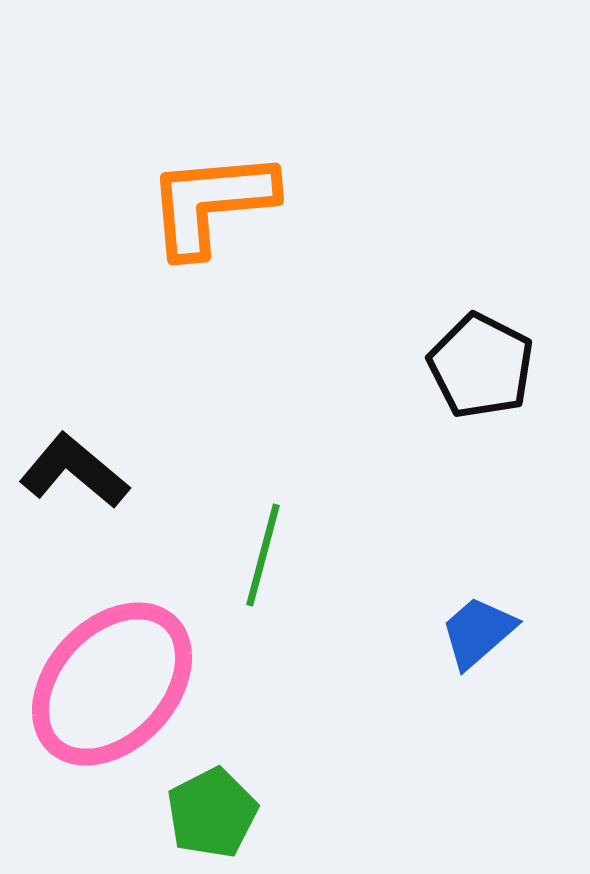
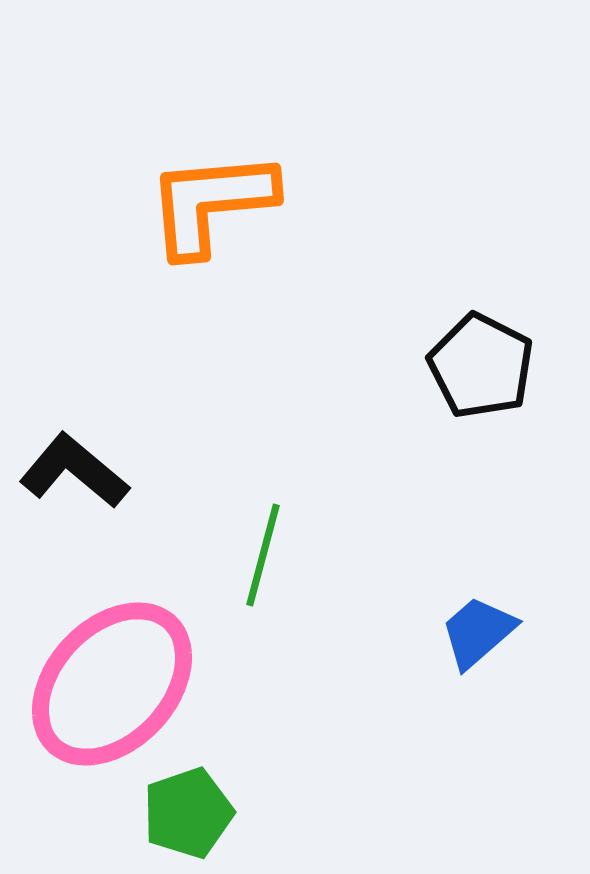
green pentagon: moved 24 px left; rotated 8 degrees clockwise
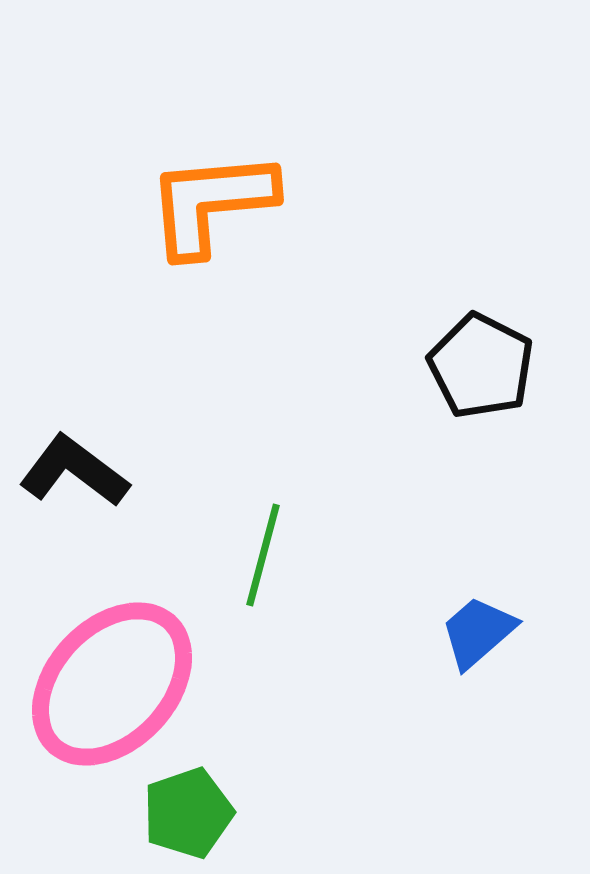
black L-shape: rotated 3 degrees counterclockwise
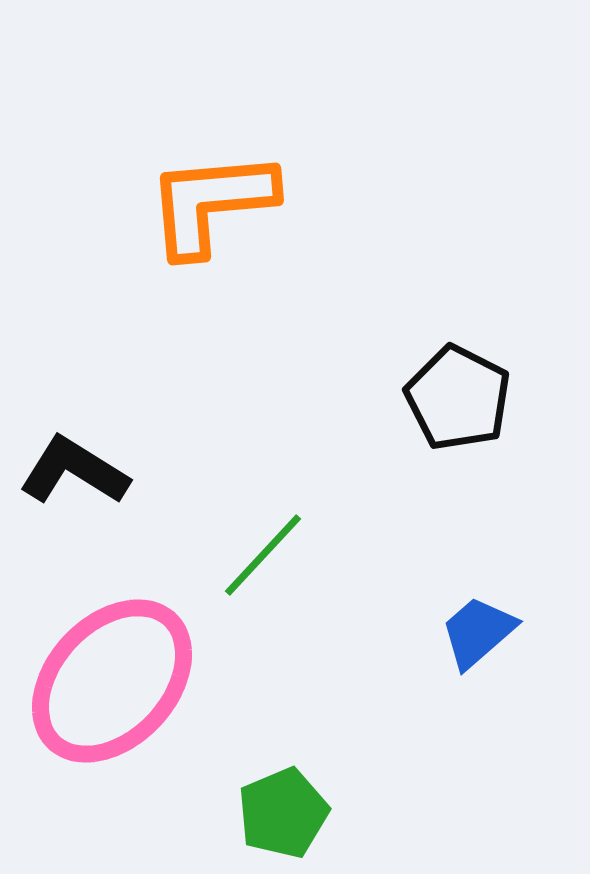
black pentagon: moved 23 px left, 32 px down
black L-shape: rotated 5 degrees counterclockwise
green line: rotated 28 degrees clockwise
pink ellipse: moved 3 px up
green pentagon: moved 95 px right; rotated 4 degrees counterclockwise
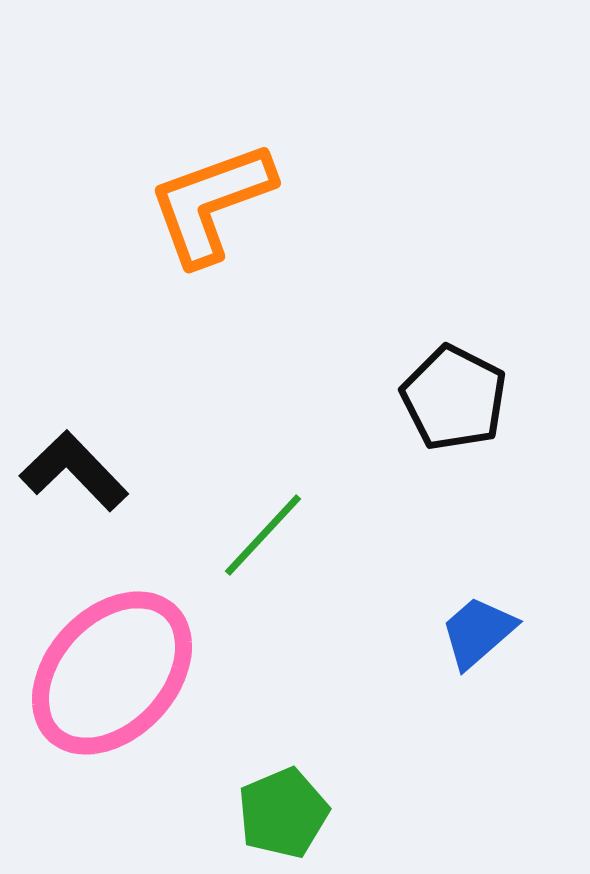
orange L-shape: rotated 15 degrees counterclockwise
black pentagon: moved 4 px left
black L-shape: rotated 14 degrees clockwise
green line: moved 20 px up
pink ellipse: moved 8 px up
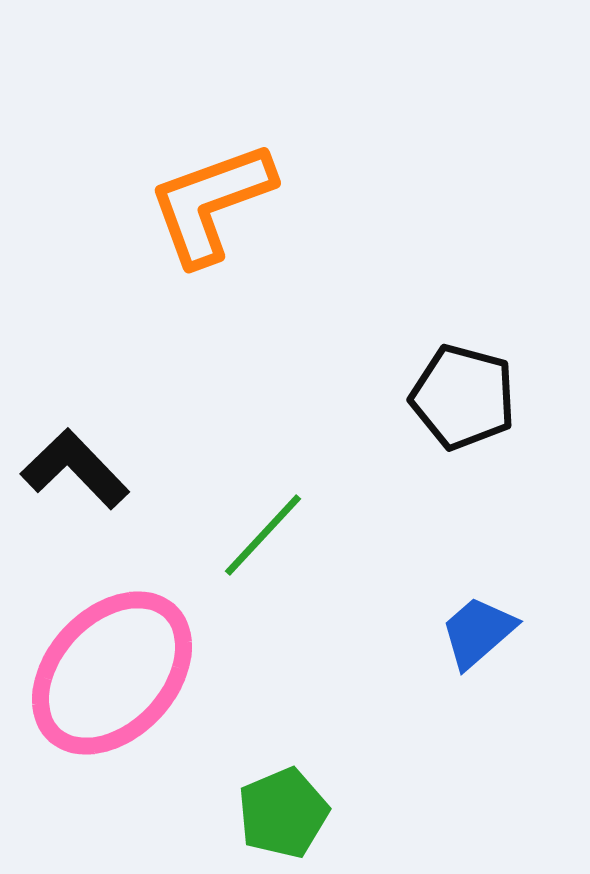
black pentagon: moved 9 px right, 1 px up; rotated 12 degrees counterclockwise
black L-shape: moved 1 px right, 2 px up
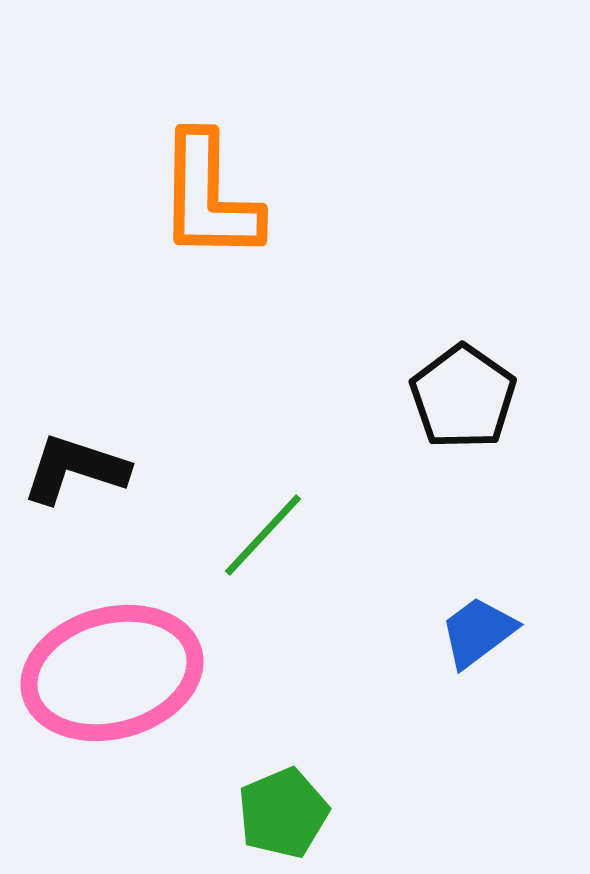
orange L-shape: moved 2 px left, 6 px up; rotated 69 degrees counterclockwise
black pentagon: rotated 20 degrees clockwise
black L-shape: rotated 28 degrees counterclockwise
blue trapezoid: rotated 4 degrees clockwise
pink ellipse: rotated 32 degrees clockwise
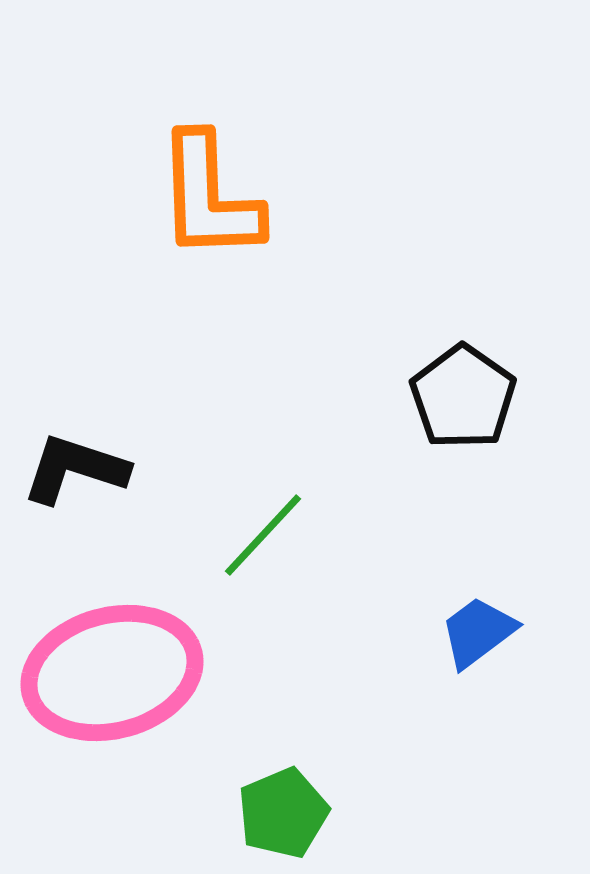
orange L-shape: rotated 3 degrees counterclockwise
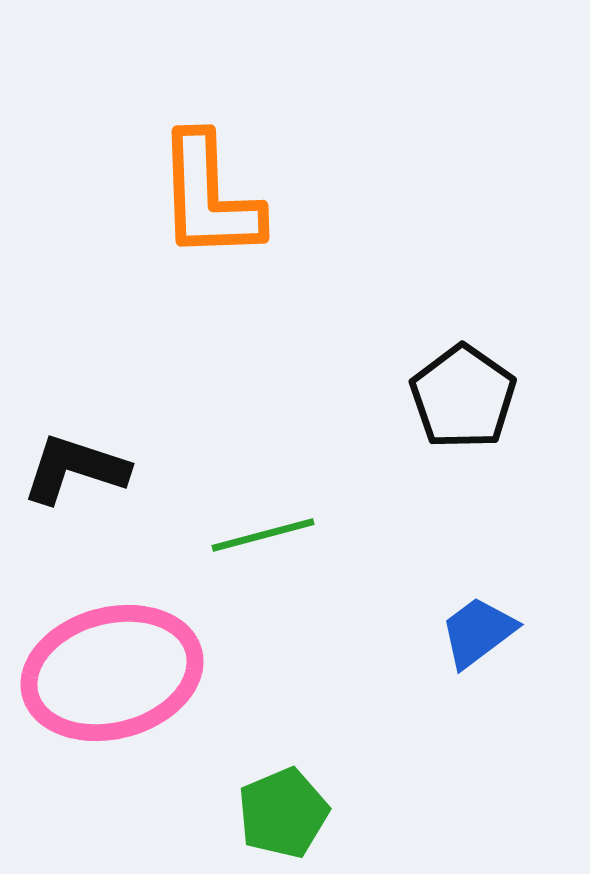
green line: rotated 32 degrees clockwise
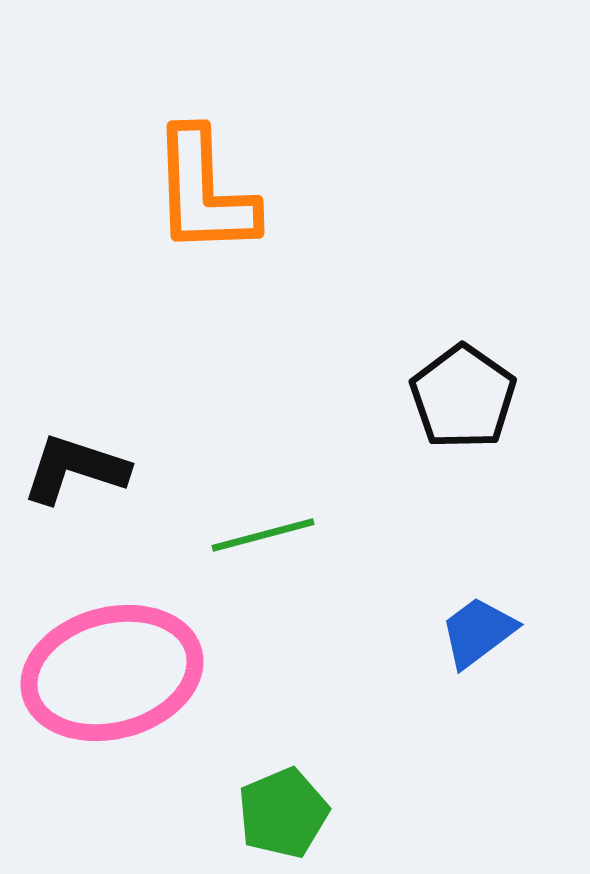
orange L-shape: moved 5 px left, 5 px up
